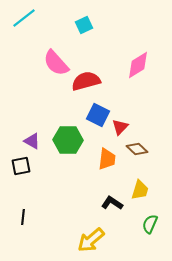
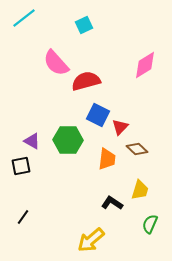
pink diamond: moved 7 px right
black line: rotated 28 degrees clockwise
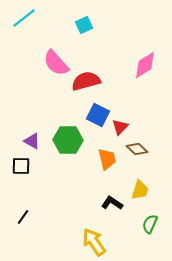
orange trapezoid: rotated 20 degrees counterclockwise
black square: rotated 12 degrees clockwise
yellow arrow: moved 3 px right, 2 px down; rotated 96 degrees clockwise
